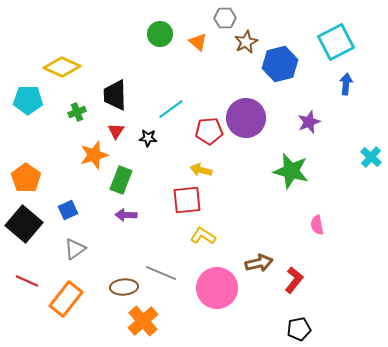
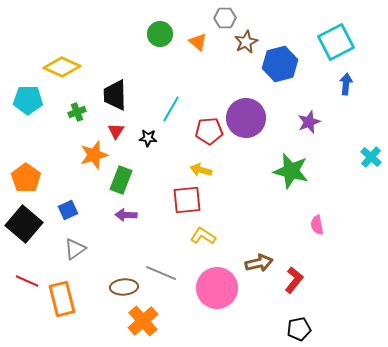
cyan line: rotated 24 degrees counterclockwise
orange rectangle: moved 4 px left; rotated 52 degrees counterclockwise
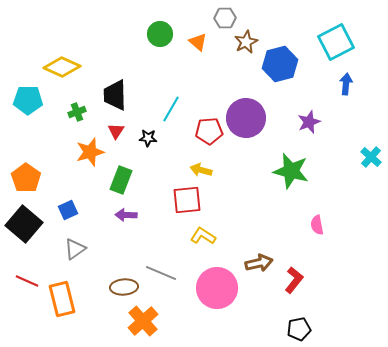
orange star: moved 4 px left, 3 px up
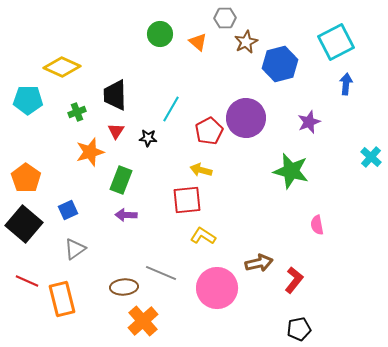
red pentagon: rotated 24 degrees counterclockwise
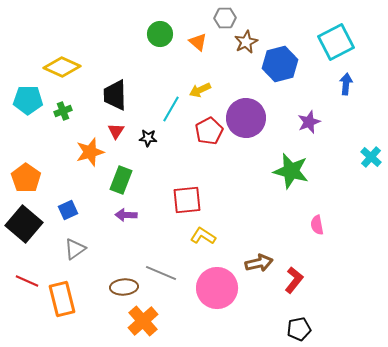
green cross: moved 14 px left, 1 px up
yellow arrow: moved 1 px left, 80 px up; rotated 40 degrees counterclockwise
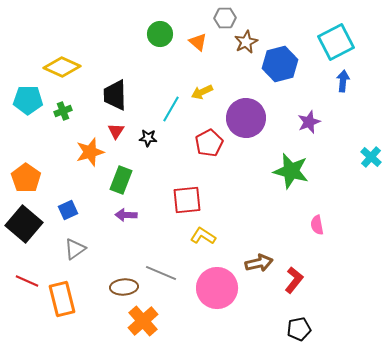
blue arrow: moved 3 px left, 3 px up
yellow arrow: moved 2 px right, 2 px down
red pentagon: moved 12 px down
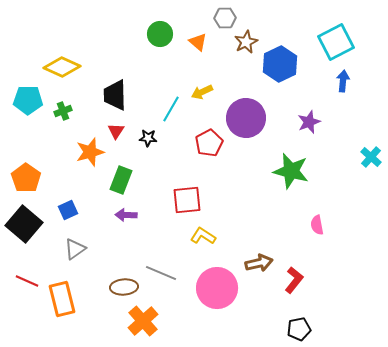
blue hexagon: rotated 12 degrees counterclockwise
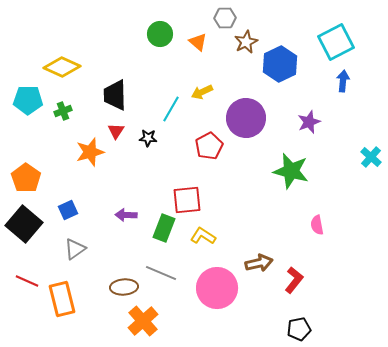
red pentagon: moved 3 px down
green rectangle: moved 43 px right, 48 px down
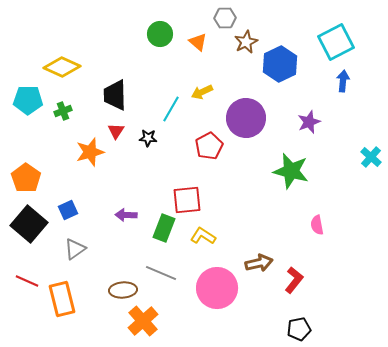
black square: moved 5 px right
brown ellipse: moved 1 px left, 3 px down
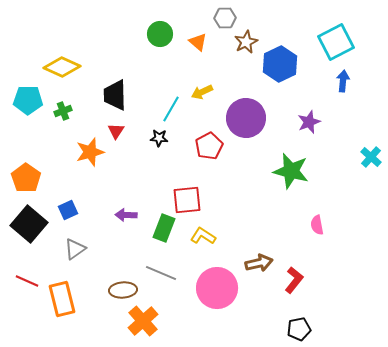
black star: moved 11 px right
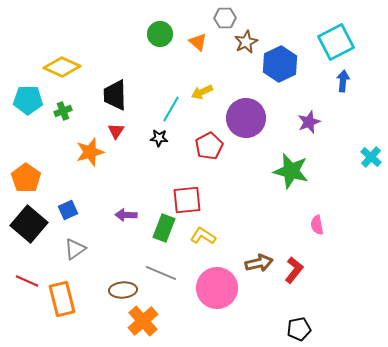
red L-shape: moved 10 px up
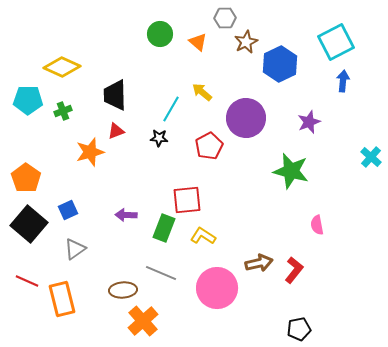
yellow arrow: rotated 65 degrees clockwise
red triangle: rotated 36 degrees clockwise
